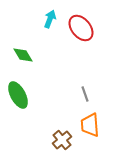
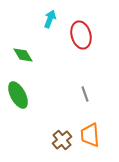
red ellipse: moved 7 px down; rotated 24 degrees clockwise
orange trapezoid: moved 10 px down
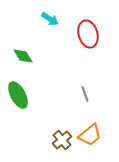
cyan arrow: rotated 102 degrees clockwise
red ellipse: moved 7 px right, 1 px up
green diamond: moved 1 px down
orange trapezoid: rotated 125 degrees counterclockwise
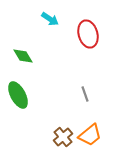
brown cross: moved 1 px right, 3 px up
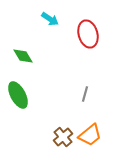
gray line: rotated 35 degrees clockwise
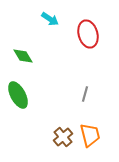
orange trapezoid: rotated 65 degrees counterclockwise
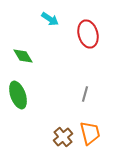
green ellipse: rotated 8 degrees clockwise
orange trapezoid: moved 2 px up
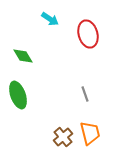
gray line: rotated 35 degrees counterclockwise
